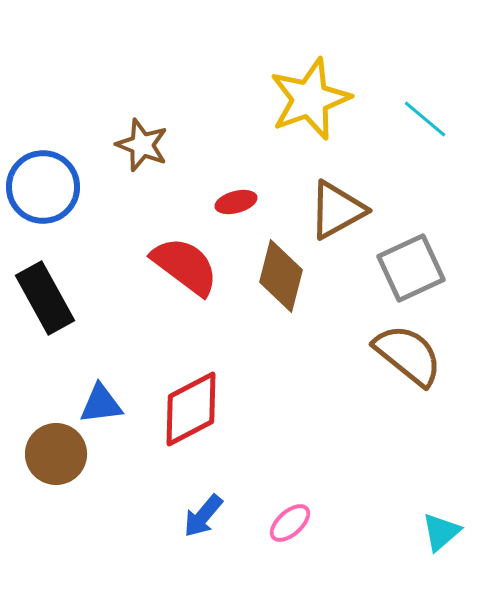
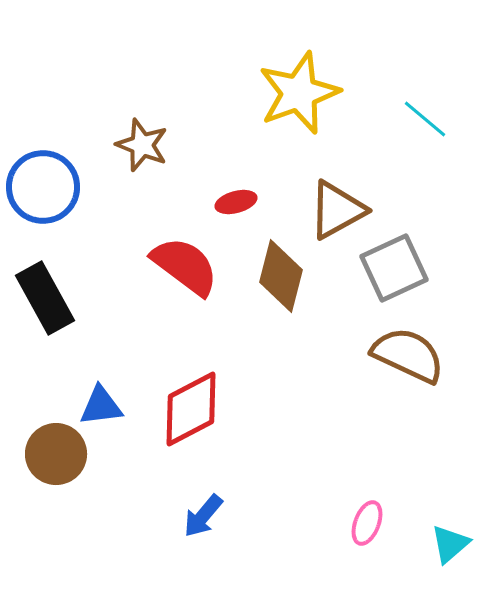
yellow star: moved 11 px left, 6 px up
gray square: moved 17 px left
brown semicircle: rotated 14 degrees counterclockwise
blue triangle: moved 2 px down
pink ellipse: moved 77 px right; rotated 27 degrees counterclockwise
cyan triangle: moved 9 px right, 12 px down
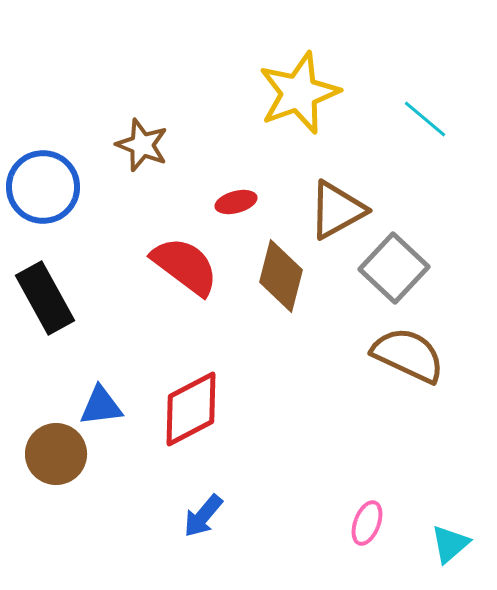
gray square: rotated 22 degrees counterclockwise
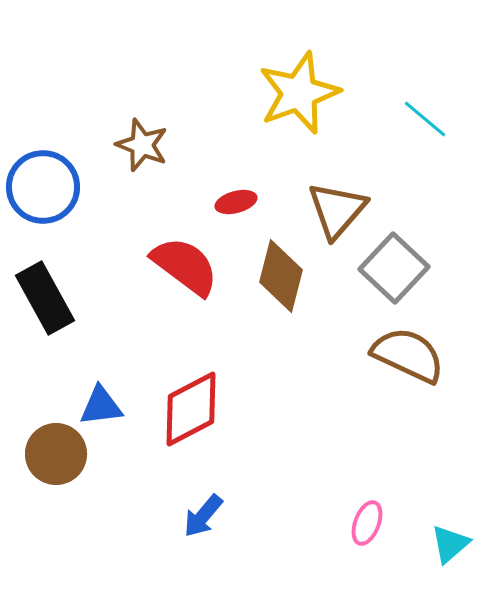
brown triangle: rotated 20 degrees counterclockwise
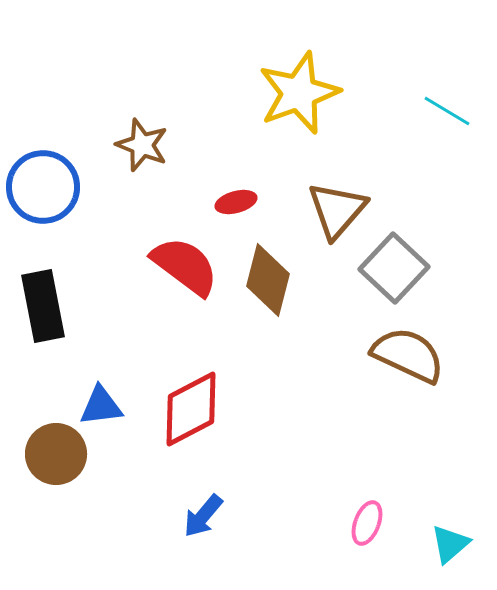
cyan line: moved 22 px right, 8 px up; rotated 9 degrees counterclockwise
brown diamond: moved 13 px left, 4 px down
black rectangle: moved 2 px left, 8 px down; rotated 18 degrees clockwise
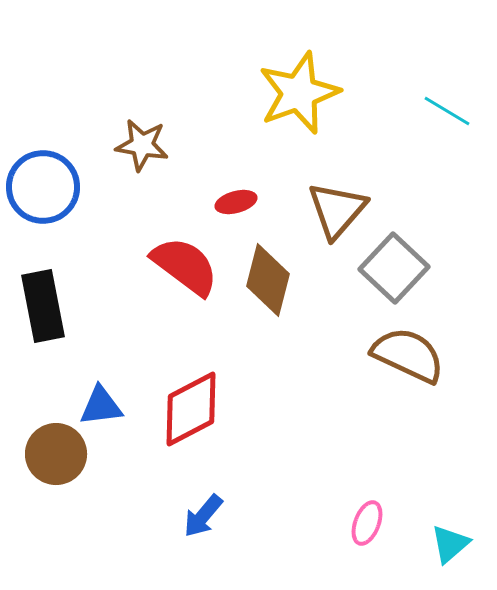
brown star: rotated 12 degrees counterclockwise
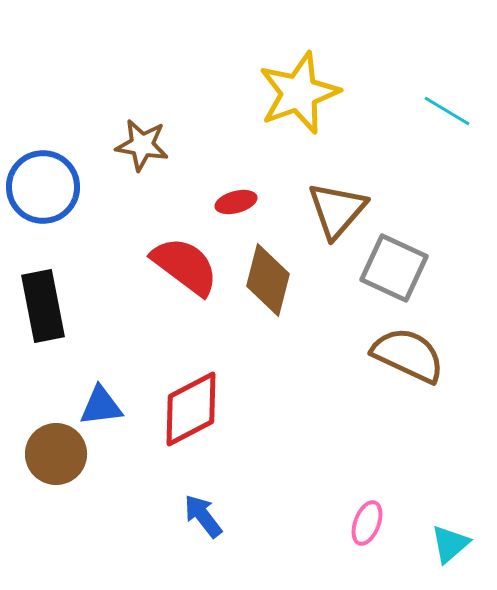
gray square: rotated 18 degrees counterclockwise
blue arrow: rotated 102 degrees clockwise
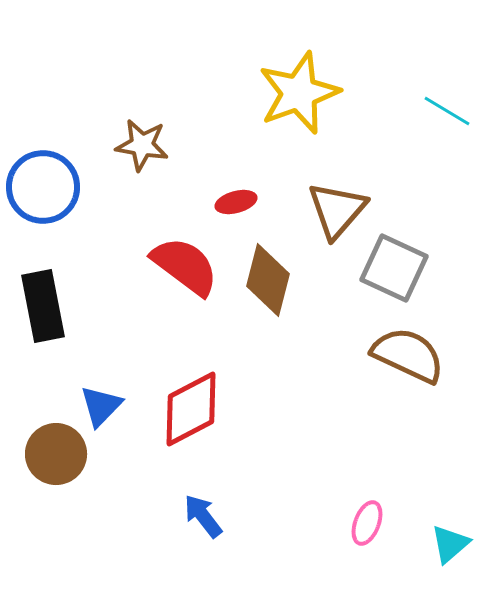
blue triangle: rotated 39 degrees counterclockwise
